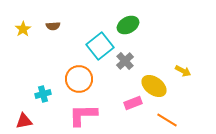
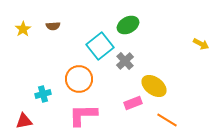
yellow arrow: moved 18 px right, 27 px up
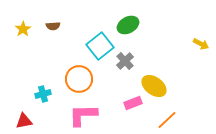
orange line: rotated 75 degrees counterclockwise
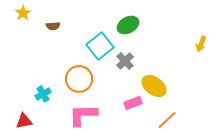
yellow star: moved 16 px up
yellow arrow: rotated 84 degrees clockwise
cyan cross: rotated 14 degrees counterclockwise
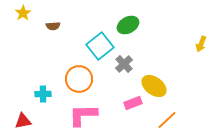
gray cross: moved 1 px left, 3 px down
cyan cross: rotated 28 degrees clockwise
red triangle: moved 1 px left
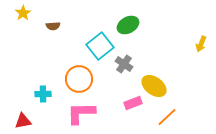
gray cross: rotated 12 degrees counterclockwise
pink L-shape: moved 2 px left, 2 px up
orange line: moved 3 px up
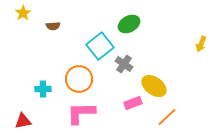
green ellipse: moved 1 px right, 1 px up
cyan cross: moved 5 px up
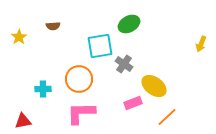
yellow star: moved 4 px left, 24 px down
cyan square: rotated 28 degrees clockwise
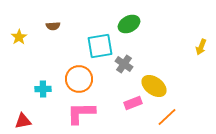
yellow arrow: moved 3 px down
